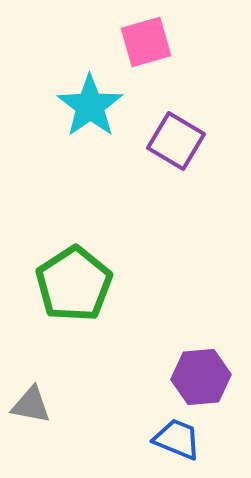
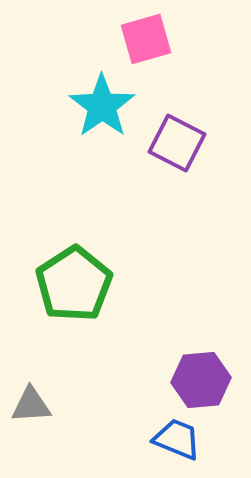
pink square: moved 3 px up
cyan star: moved 12 px right
purple square: moved 1 px right, 2 px down; rotated 4 degrees counterclockwise
purple hexagon: moved 3 px down
gray triangle: rotated 15 degrees counterclockwise
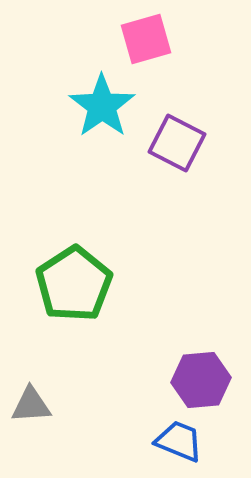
blue trapezoid: moved 2 px right, 2 px down
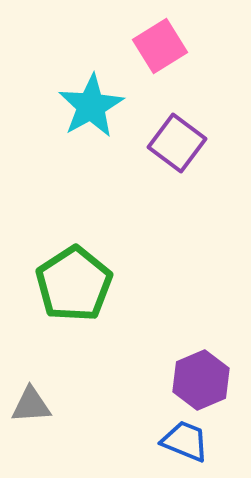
pink square: moved 14 px right, 7 px down; rotated 16 degrees counterclockwise
cyan star: moved 11 px left; rotated 6 degrees clockwise
purple square: rotated 10 degrees clockwise
purple hexagon: rotated 18 degrees counterclockwise
blue trapezoid: moved 6 px right
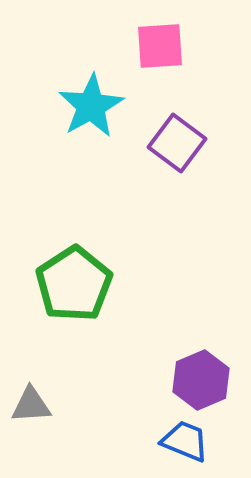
pink square: rotated 28 degrees clockwise
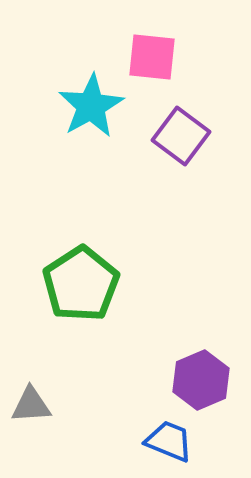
pink square: moved 8 px left, 11 px down; rotated 10 degrees clockwise
purple square: moved 4 px right, 7 px up
green pentagon: moved 7 px right
blue trapezoid: moved 16 px left
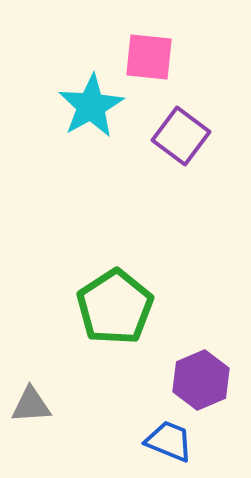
pink square: moved 3 px left
green pentagon: moved 34 px right, 23 px down
